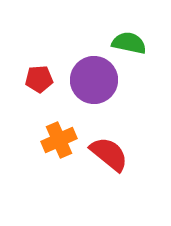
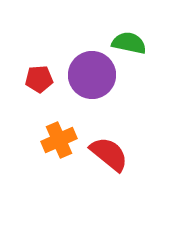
purple circle: moved 2 px left, 5 px up
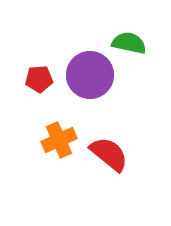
purple circle: moved 2 px left
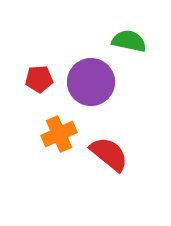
green semicircle: moved 2 px up
purple circle: moved 1 px right, 7 px down
orange cross: moved 6 px up
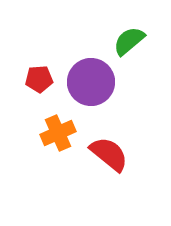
green semicircle: rotated 52 degrees counterclockwise
orange cross: moved 1 px left, 1 px up
